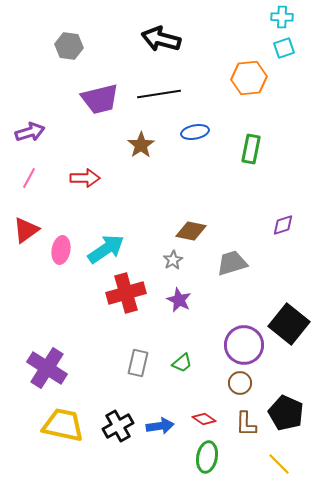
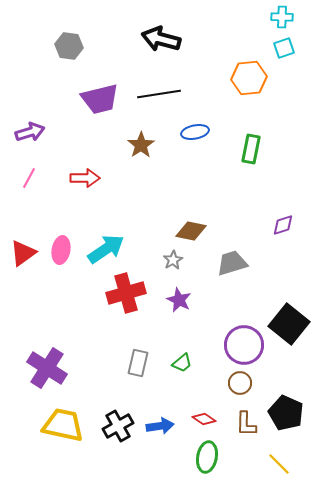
red triangle: moved 3 px left, 23 px down
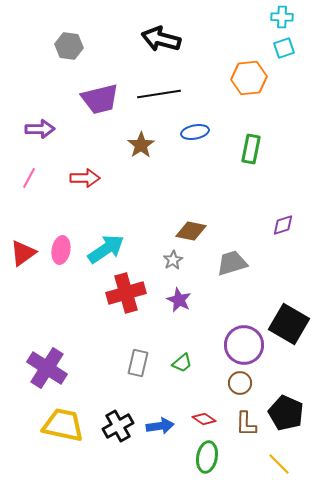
purple arrow: moved 10 px right, 3 px up; rotated 16 degrees clockwise
black square: rotated 9 degrees counterclockwise
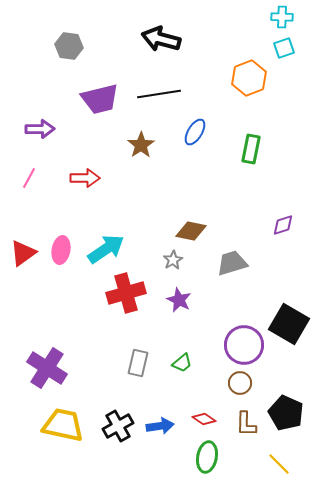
orange hexagon: rotated 16 degrees counterclockwise
blue ellipse: rotated 48 degrees counterclockwise
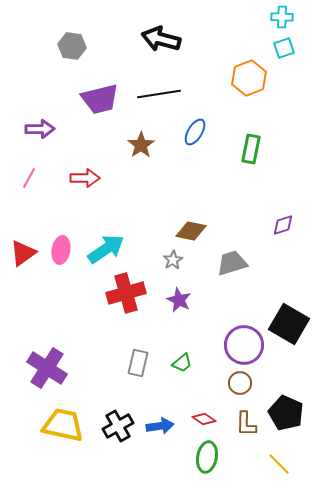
gray hexagon: moved 3 px right
